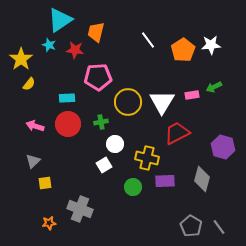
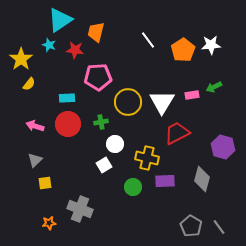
gray triangle: moved 2 px right, 1 px up
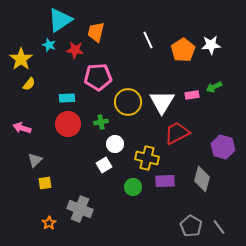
white line: rotated 12 degrees clockwise
pink arrow: moved 13 px left, 2 px down
orange star: rotated 24 degrees counterclockwise
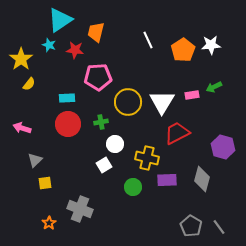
purple rectangle: moved 2 px right, 1 px up
